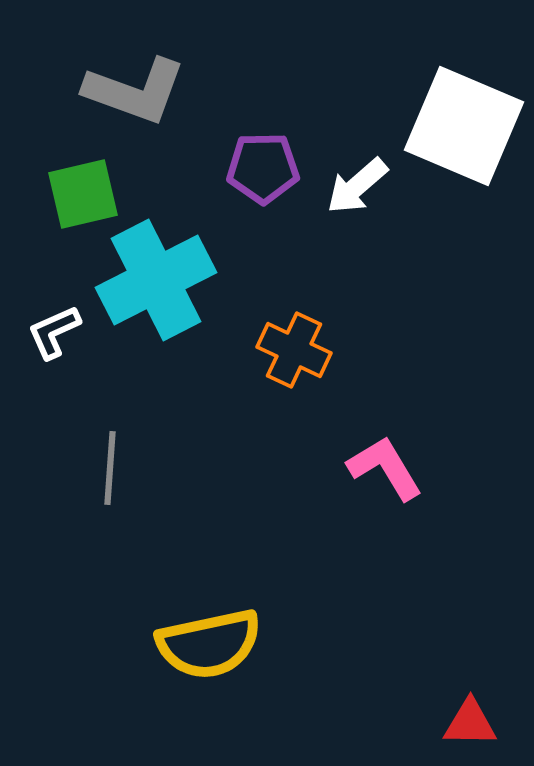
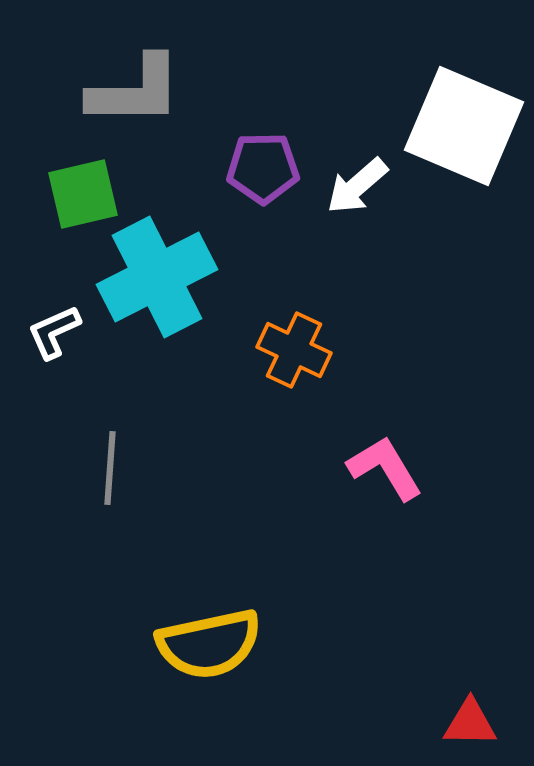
gray L-shape: rotated 20 degrees counterclockwise
cyan cross: moved 1 px right, 3 px up
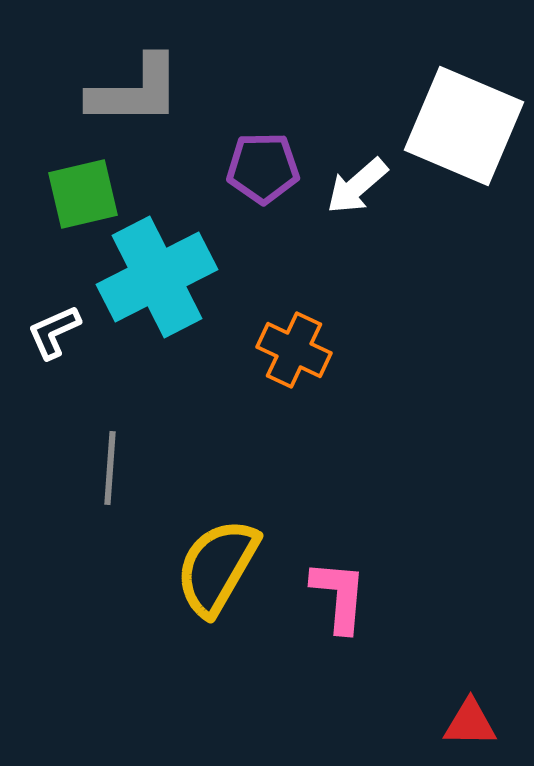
pink L-shape: moved 46 px left, 128 px down; rotated 36 degrees clockwise
yellow semicircle: moved 8 px right, 77 px up; rotated 132 degrees clockwise
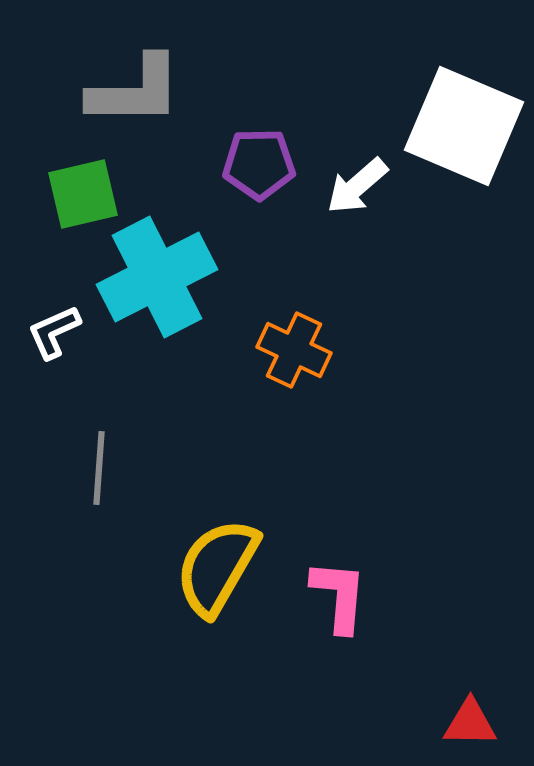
purple pentagon: moved 4 px left, 4 px up
gray line: moved 11 px left
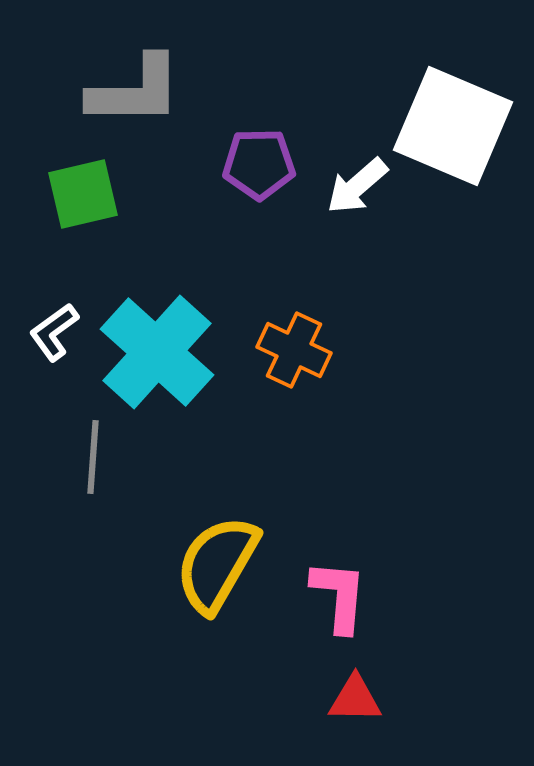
white square: moved 11 px left
cyan cross: moved 75 px down; rotated 21 degrees counterclockwise
white L-shape: rotated 12 degrees counterclockwise
gray line: moved 6 px left, 11 px up
yellow semicircle: moved 3 px up
red triangle: moved 115 px left, 24 px up
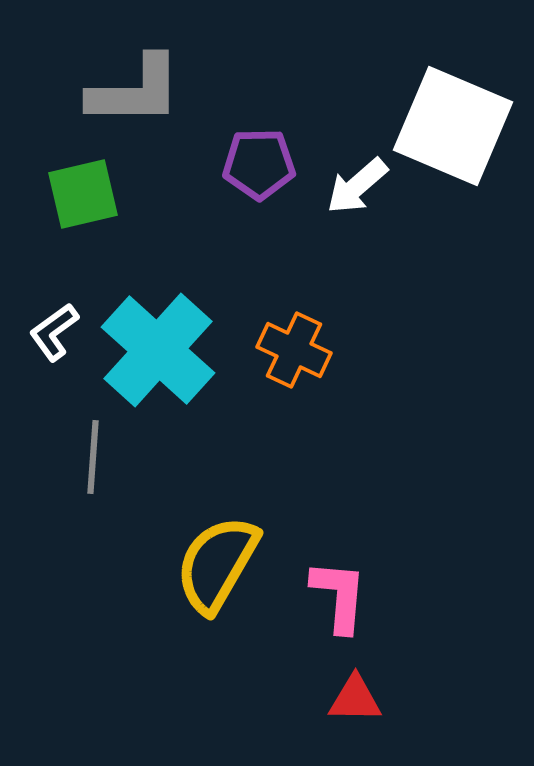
cyan cross: moved 1 px right, 2 px up
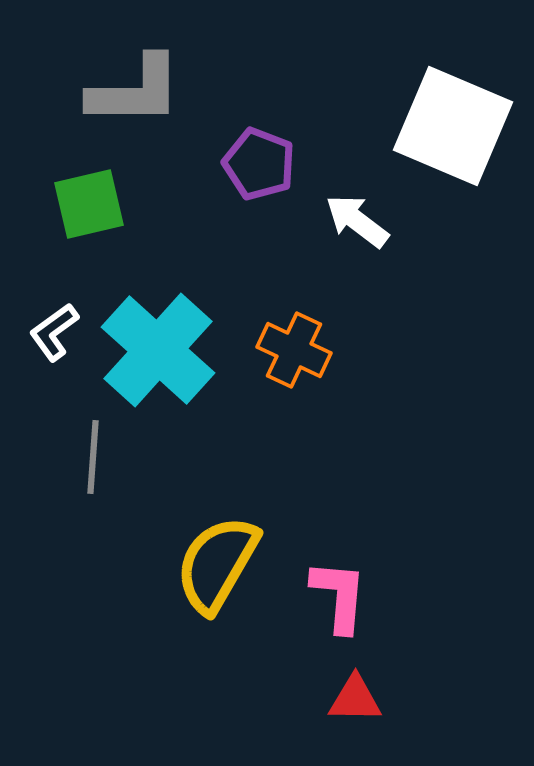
purple pentagon: rotated 22 degrees clockwise
white arrow: moved 35 px down; rotated 78 degrees clockwise
green square: moved 6 px right, 10 px down
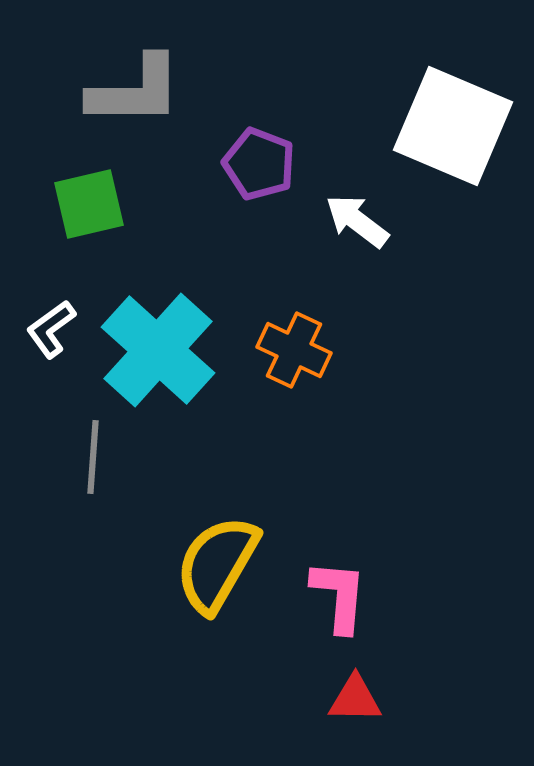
white L-shape: moved 3 px left, 3 px up
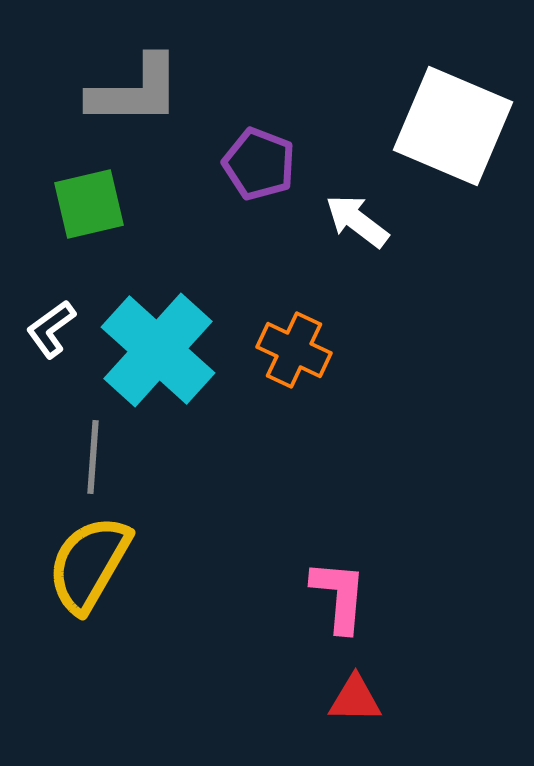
yellow semicircle: moved 128 px left
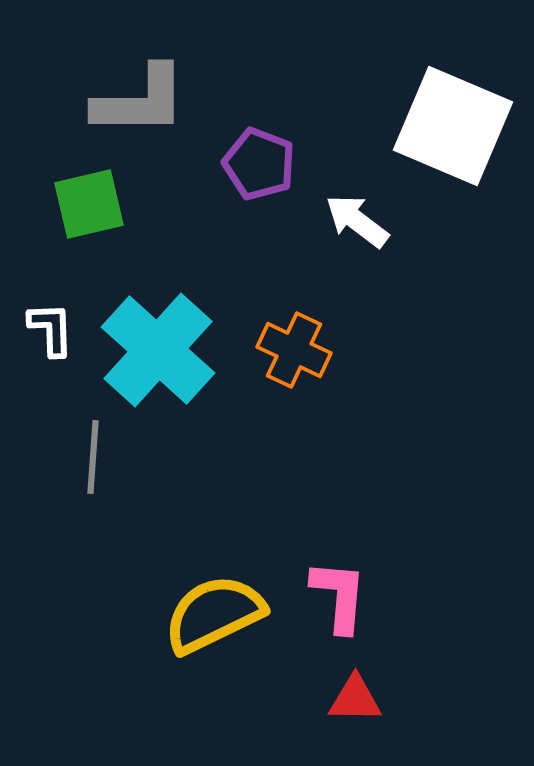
gray L-shape: moved 5 px right, 10 px down
white L-shape: rotated 124 degrees clockwise
yellow semicircle: moved 125 px right, 50 px down; rotated 34 degrees clockwise
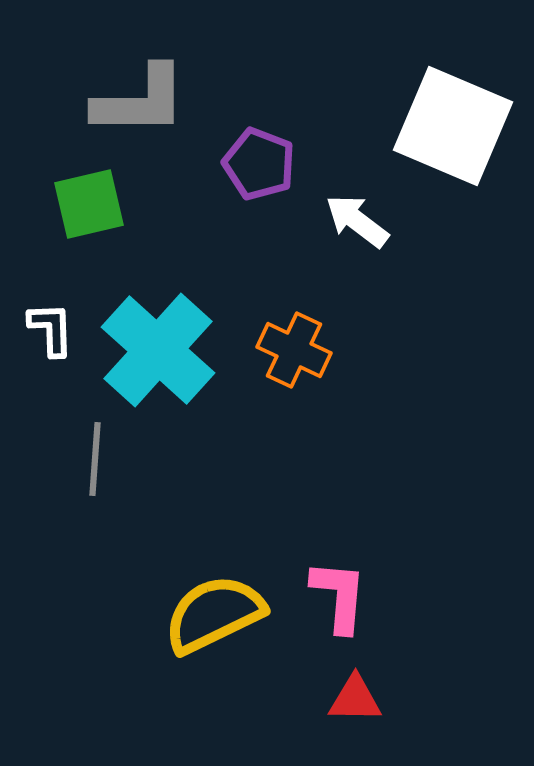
gray line: moved 2 px right, 2 px down
